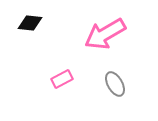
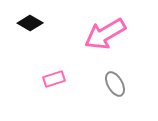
black diamond: rotated 25 degrees clockwise
pink rectangle: moved 8 px left; rotated 10 degrees clockwise
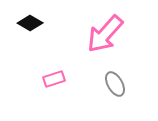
pink arrow: rotated 18 degrees counterclockwise
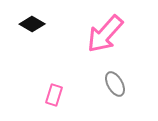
black diamond: moved 2 px right, 1 px down
pink rectangle: moved 16 px down; rotated 55 degrees counterclockwise
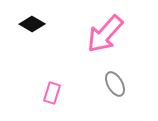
pink rectangle: moved 2 px left, 2 px up
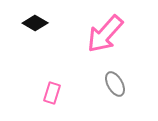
black diamond: moved 3 px right, 1 px up
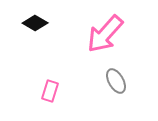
gray ellipse: moved 1 px right, 3 px up
pink rectangle: moved 2 px left, 2 px up
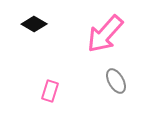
black diamond: moved 1 px left, 1 px down
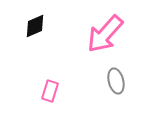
black diamond: moved 1 px right, 2 px down; rotated 55 degrees counterclockwise
gray ellipse: rotated 15 degrees clockwise
